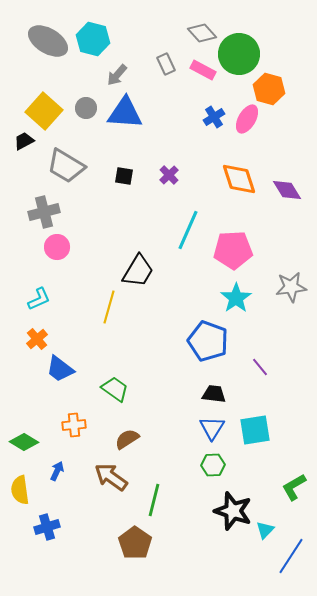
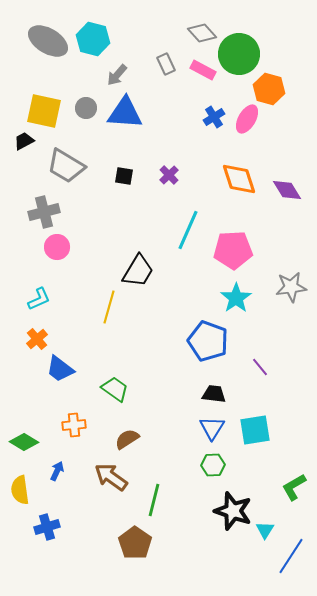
yellow square at (44, 111): rotated 30 degrees counterclockwise
cyan triangle at (265, 530): rotated 12 degrees counterclockwise
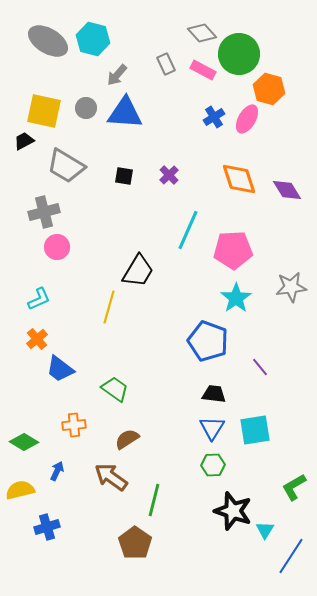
yellow semicircle at (20, 490): rotated 84 degrees clockwise
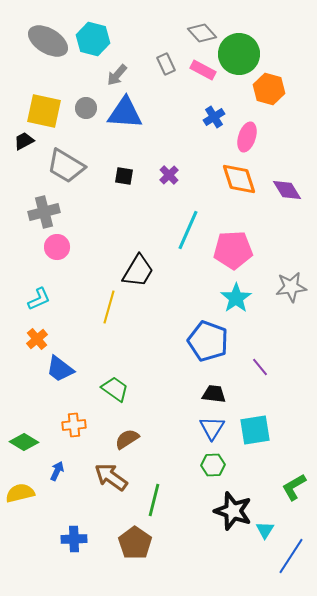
pink ellipse at (247, 119): moved 18 px down; rotated 12 degrees counterclockwise
yellow semicircle at (20, 490): moved 3 px down
blue cross at (47, 527): moved 27 px right, 12 px down; rotated 15 degrees clockwise
